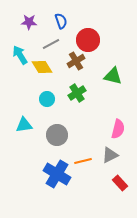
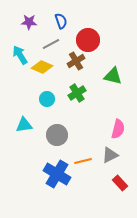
yellow diamond: rotated 35 degrees counterclockwise
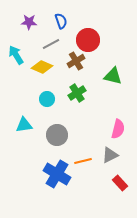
cyan arrow: moved 4 px left
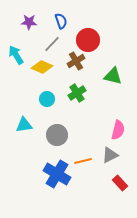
gray line: moved 1 px right; rotated 18 degrees counterclockwise
pink semicircle: moved 1 px down
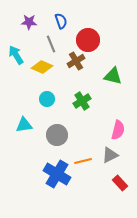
gray line: moved 1 px left; rotated 66 degrees counterclockwise
green cross: moved 5 px right, 8 px down
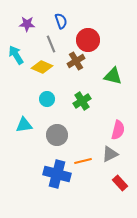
purple star: moved 2 px left, 2 px down
gray triangle: moved 1 px up
blue cross: rotated 16 degrees counterclockwise
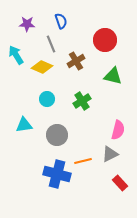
red circle: moved 17 px right
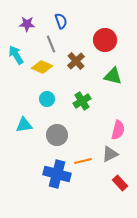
brown cross: rotated 12 degrees counterclockwise
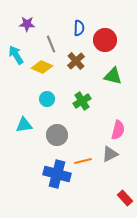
blue semicircle: moved 18 px right, 7 px down; rotated 21 degrees clockwise
red rectangle: moved 5 px right, 15 px down
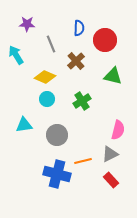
yellow diamond: moved 3 px right, 10 px down
red rectangle: moved 14 px left, 18 px up
